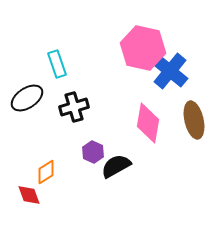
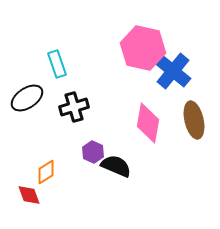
blue cross: moved 3 px right
black semicircle: rotated 52 degrees clockwise
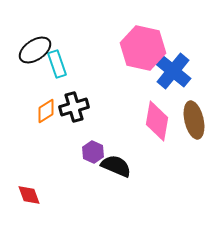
black ellipse: moved 8 px right, 48 px up
pink diamond: moved 9 px right, 2 px up
orange diamond: moved 61 px up
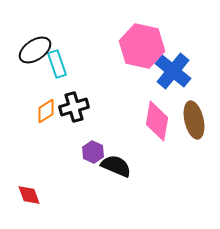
pink hexagon: moved 1 px left, 2 px up
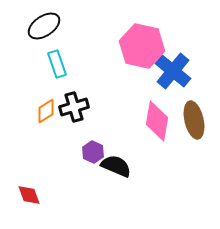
black ellipse: moved 9 px right, 24 px up
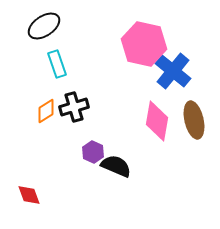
pink hexagon: moved 2 px right, 2 px up
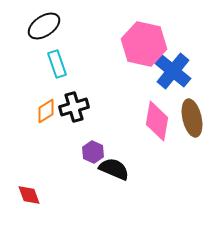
brown ellipse: moved 2 px left, 2 px up
black semicircle: moved 2 px left, 3 px down
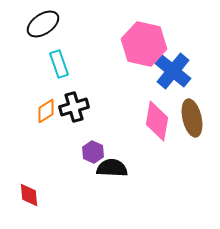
black ellipse: moved 1 px left, 2 px up
cyan rectangle: moved 2 px right
black semicircle: moved 2 px left, 1 px up; rotated 20 degrees counterclockwise
red diamond: rotated 15 degrees clockwise
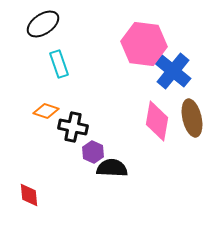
pink hexagon: rotated 6 degrees counterclockwise
black cross: moved 1 px left, 20 px down; rotated 28 degrees clockwise
orange diamond: rotated 50 degrees clockwise
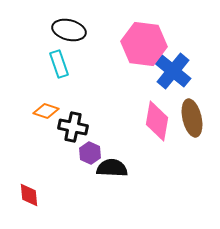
black ellipse: moved 26 px right, 6 px down; rotated 48 degrees clockwise
purple hexagon: moved 3 px left, 1 px down
